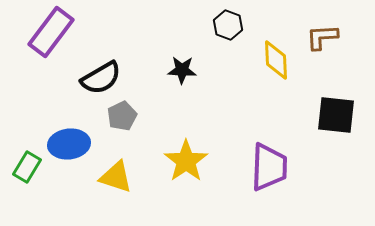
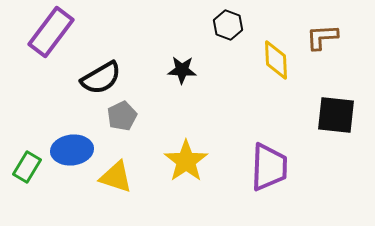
blue ellipse: moved 3 px right, 6 px down
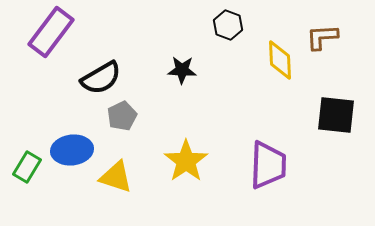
yellow diamond: moved 4 px right
purple trapezoid: moved 1 px left, 2 px up
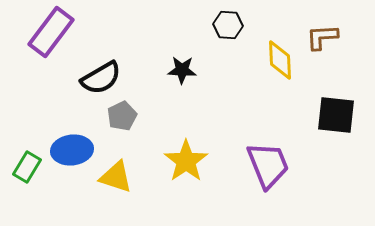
black hexagon: rotated 16 degrees counterclockwise
purple trapezoid: rotated 24 degrees counterclockwise
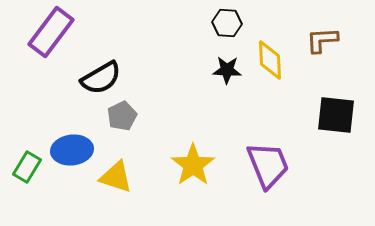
black hexagon: moved 1 px left, 2 px up
brown L-shape: moved 3 px down
yellow diamond: moved 10 px left
black star: moved 45 px right
yellow star: moved 7 px right, 4 px down
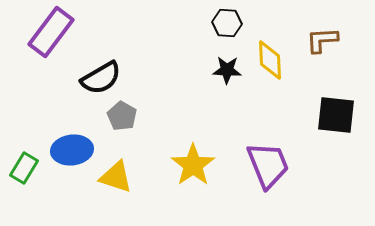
gray pentagon: rotated 16 degrees counterclockwise
green rectangle: moved 3 px left, 1 px down
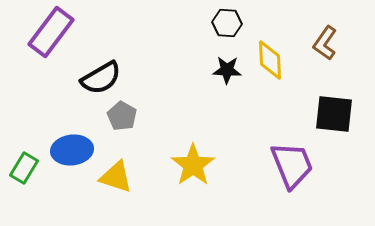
brown L-shape: moved 3 px right, 3 px down; rotated 52 degrees counterclockwise
black square: moved 2 px left, 1 px up
purple trapezoid: moved 24 px right
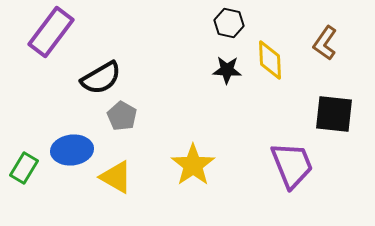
black hexagon: moved 2 px right; rotated 8 degrees clockwise
yellow triangle: rotated 12 degrees clockwise
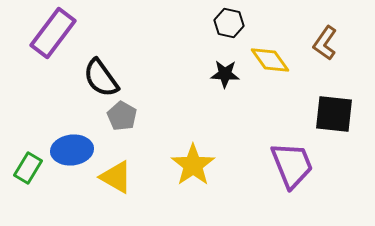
purple rectangle: moved 2 px right, 1 px down
yellow diamond: rotated 33 degrees counterclockwise
black star: moved 2 px left, 4 px down
black semicircle: rotated 84 degrees clockwise
green rectangle: moved 4 px right
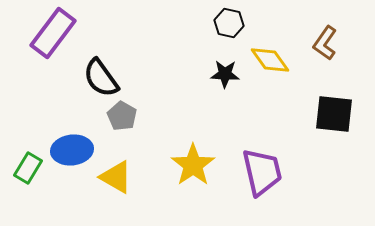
purple trapezoid: moved 30 px left, 7 px down; rotated 9 degrees clockwise
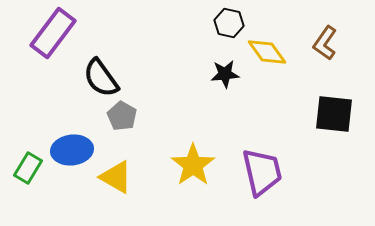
yellow diamond: moved 3 px left, 8 px up
black star: rotated 8 degrees counterclockwise
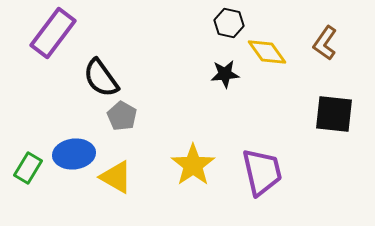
blue ellipse: moved 2 px right, 4 px down
